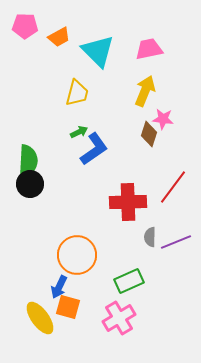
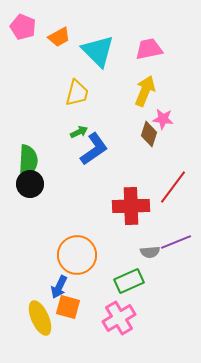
pink pentagon: moved 2 px left, 1 px down; rotated 20 degrees clockwise
red cross: moved 3 px right, 4 px down
gray semicircle: moved 15 px down; rotated 96 degrees counterclockwise
yellow ellipse: rotated 12 degrees clockwise
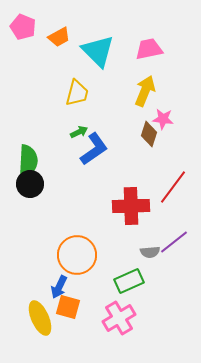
purple line: moved 2 px left; rotated 16 degrees counterclockwise
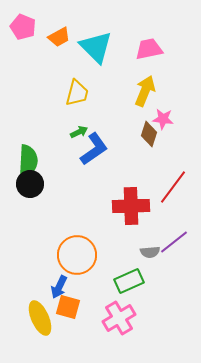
cyan triangle: moved 2 px left, 4 px up
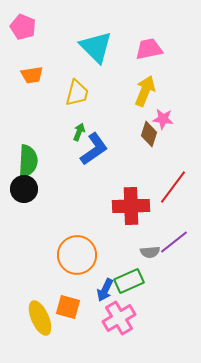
orange trapezoid: moved 27 px left, 38 px down; rotated 20 degrees clockwise
green arrow: rotated 42 degrees counterclockwise
black circle: moved 6 px left, 5 px down
blue arrow: moved 46 px right, 3 px down
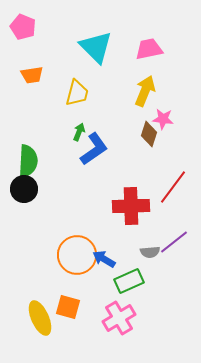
blue arrow: moved 1 px left, 31 px up; rotated 95 degrees clockwise
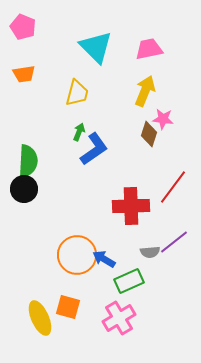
orange trapezoid: moved 8 px left, 1 px up
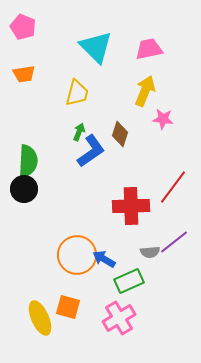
brown diamond: moved 29 px left
blue L-shape: moved 3 px left, 2 px down
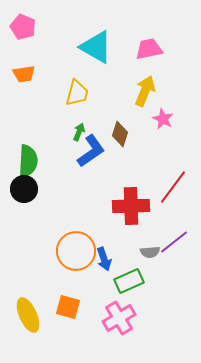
cyan triangle: rotated 15 degrees counterclockwise
pink star: rotated 20 degrees clockwise
orange circle: moved 1 px left, 4 px up
blue arrow: rotated 140 degrees counterclockwise
yellow ellipse: moved 12 px left, 3 px up
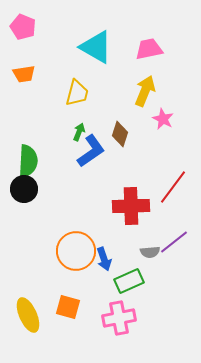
pink cross: rotated 20 degrees clockwise
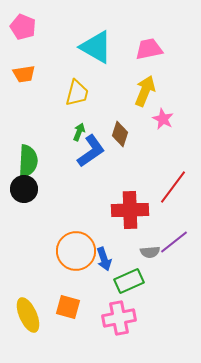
red cross: moved 1 px left, 4 px down
